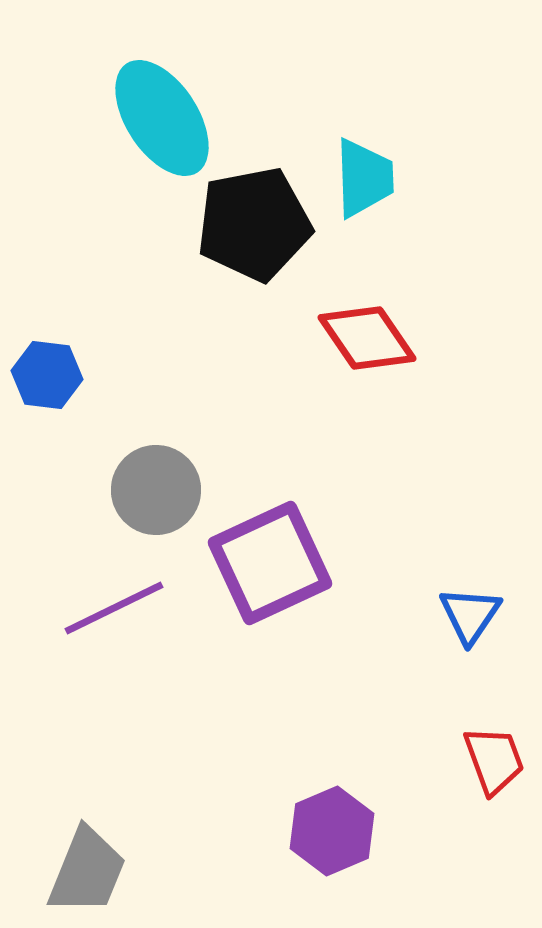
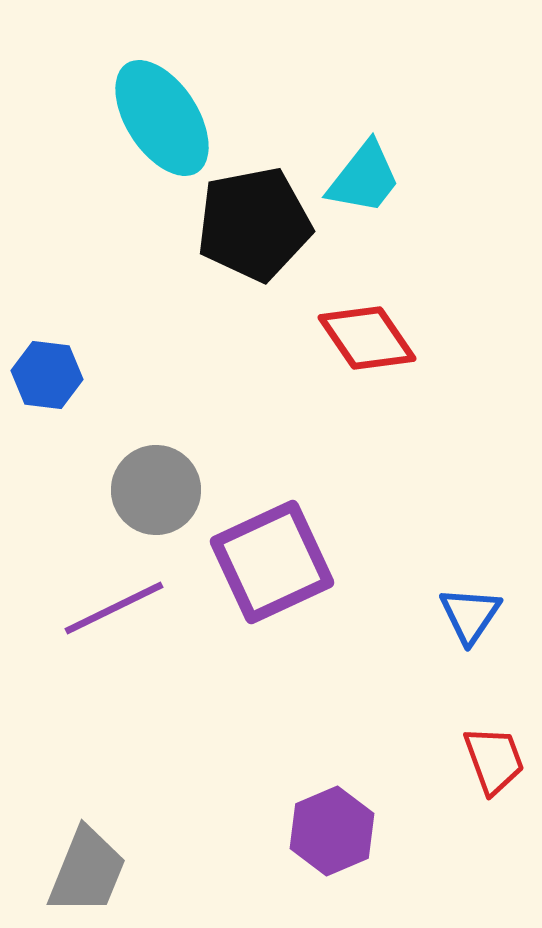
cyan trapezoid: rotated 40 degrees clockwise
purple square: moved 2 px right, 1 px up
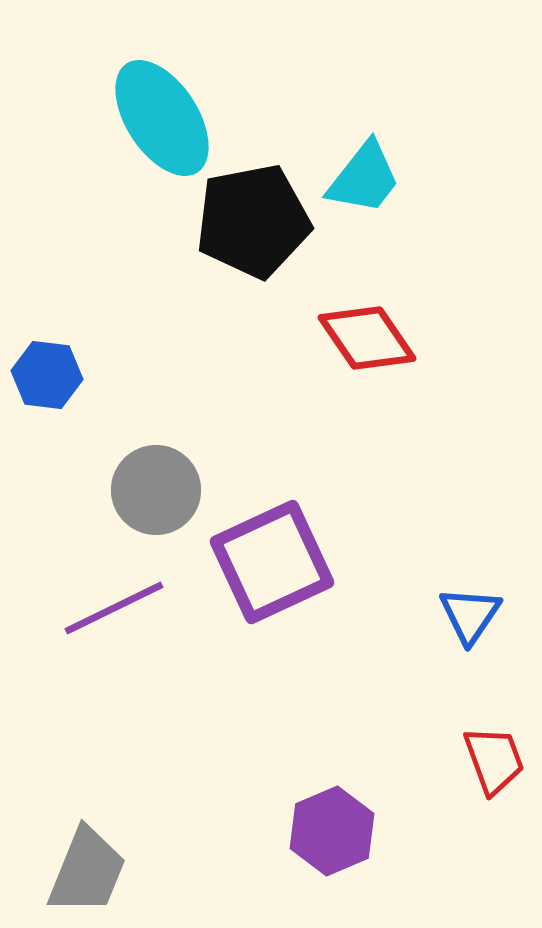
black pentagon: moved 1 px left, 3 px up
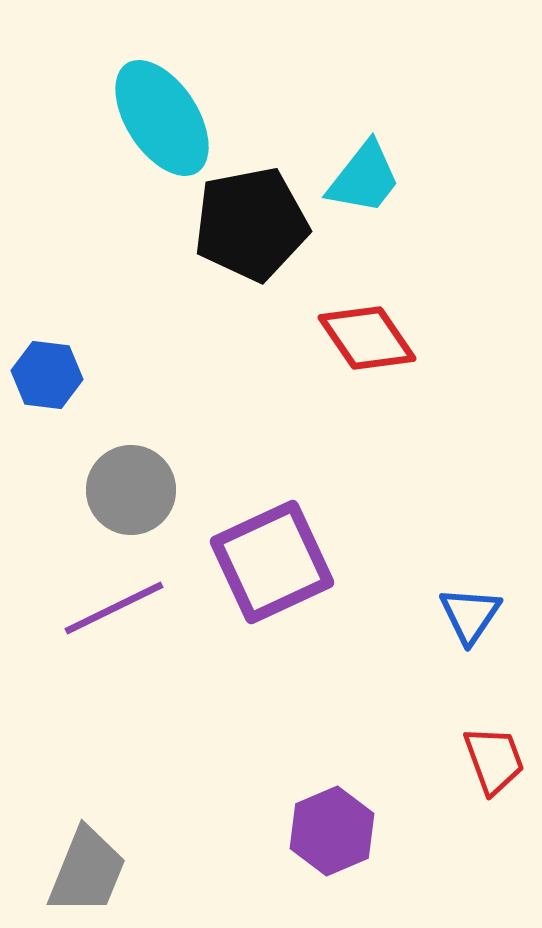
black pentagon: moved 2 px left, 3 px down
gray circle: moved 25 px left
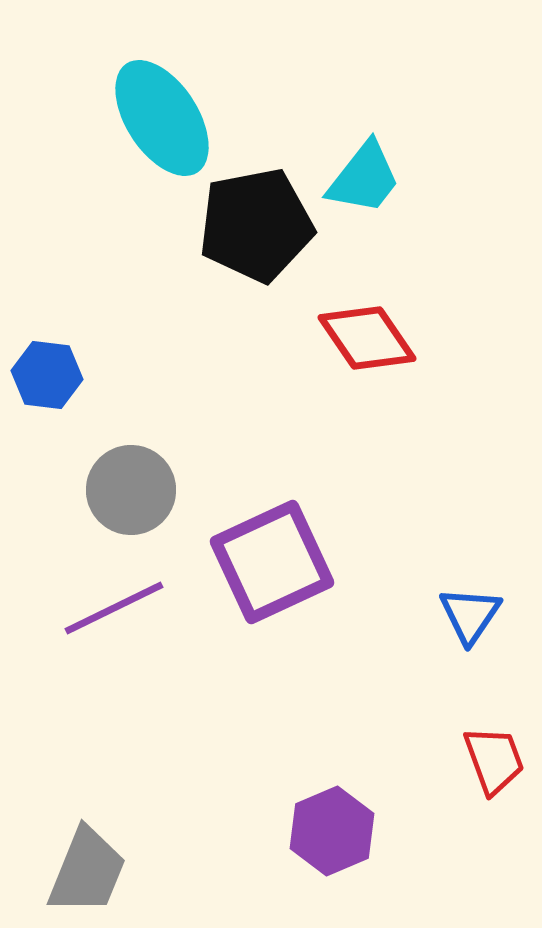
black pentagon: moved 5 px right, 1 px down
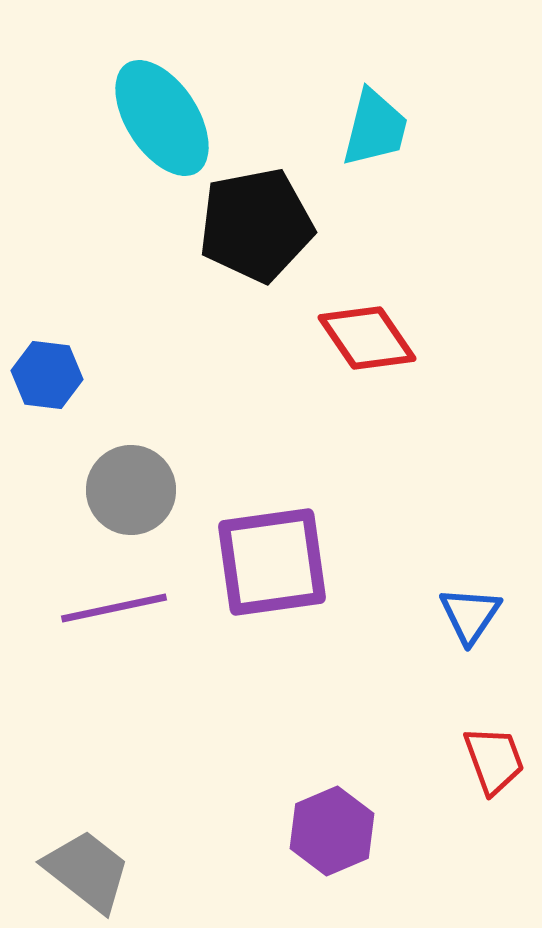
cyan trapezoid: moved 11 px right, 50 px up; rotated 24 degrees counterclockwise
purple square: rotated 17 degrees clockwise
purple line: rotated 14 degrees clockwise
gray trapezoid: rotated 74 degrees counterclockwise
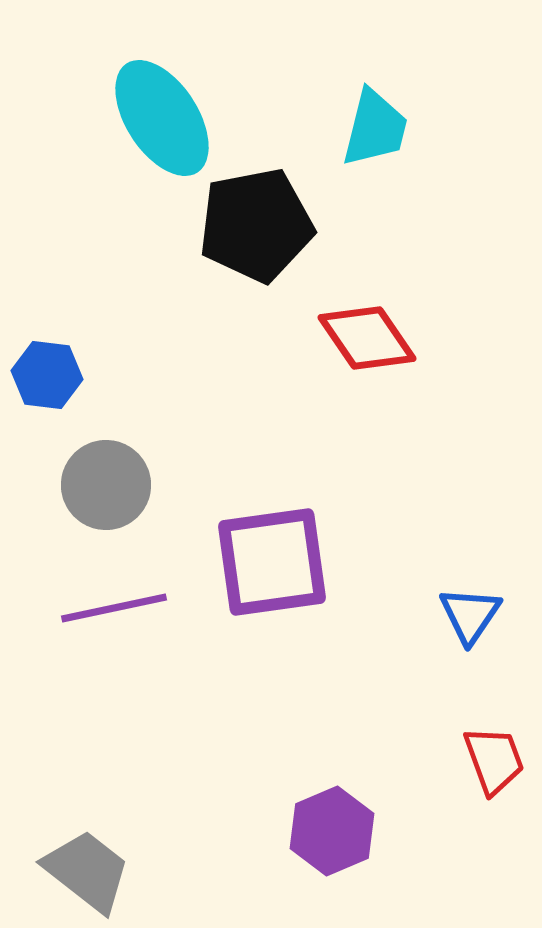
gray circle: moved 25 px left, 5 px up
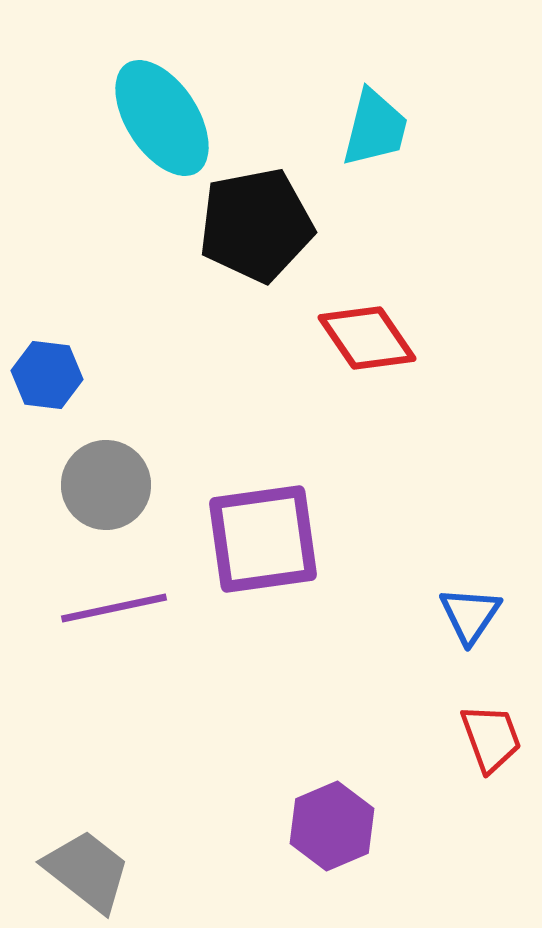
purple square: moved 9 px left, 23 px up
red trapezoid: moved 3 px left, 22 px up
purple hexagon: moved 5 px up
